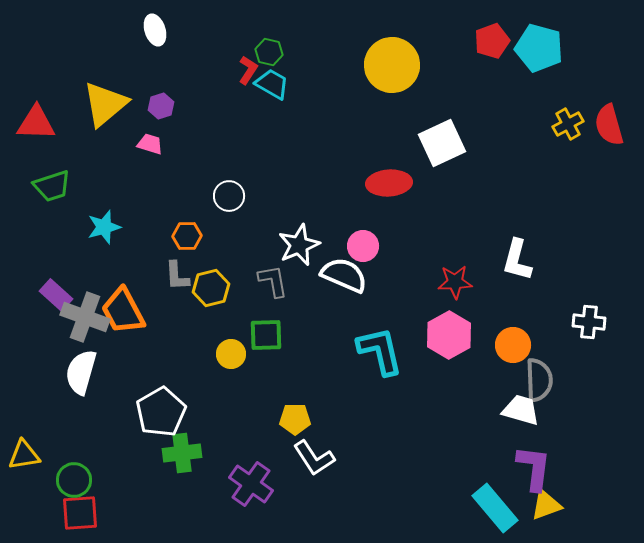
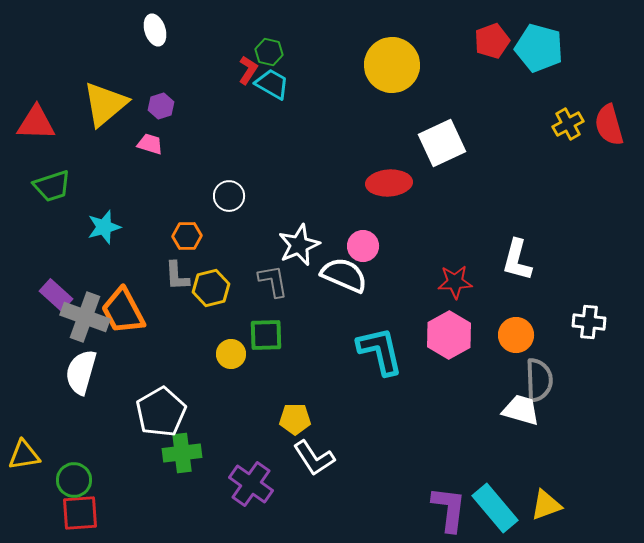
orange circle at (513, 345): moved 3 px right, 10 px up
purple L-shape at (534, 468): moved 85 px left, 41 px down
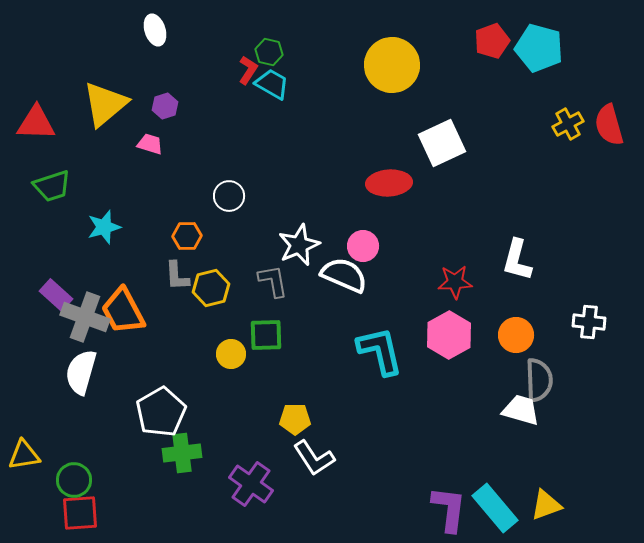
purple hexagon at (161, 106): moved 4 px right
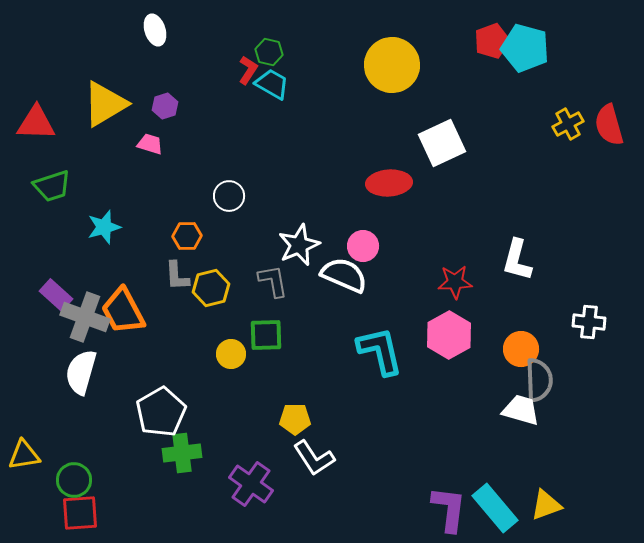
cyan pentagon at (539, 48): moved 14 px left
yellow triangle at (105, 104): rotated 9 degrees clockwise
orange circle at (516, 335): moved 5 px right, 14 px down
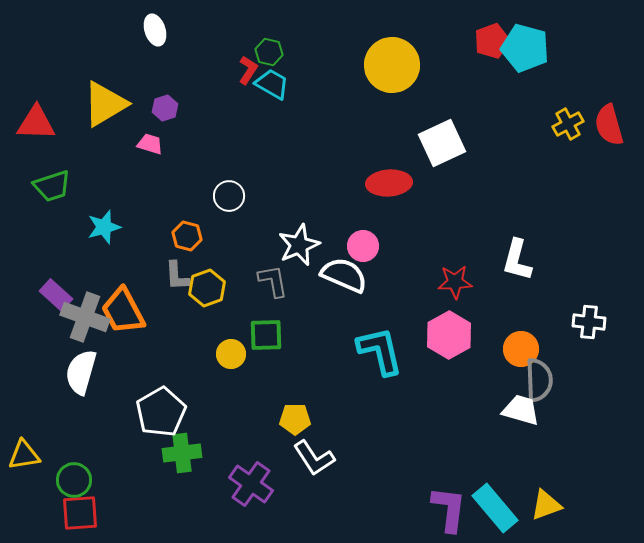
purple hexagon at (165, 106): moved 2 px down
orange hexagon at (187, 236): rotated 16 degrees clockwise
yellow hexagon at (211, 288): moved 4 px left; rotated 6 degrees counterclockwise
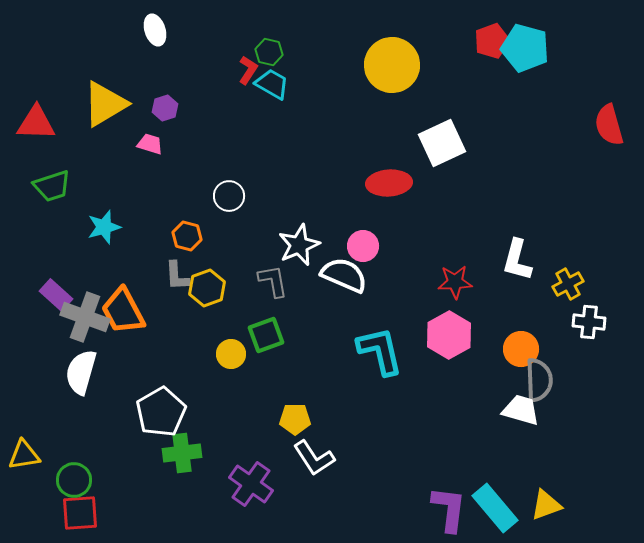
yellow cross at (568, 124): moved 160 px down
green square at (266, 335): rotated 18 degrees counterclockwise
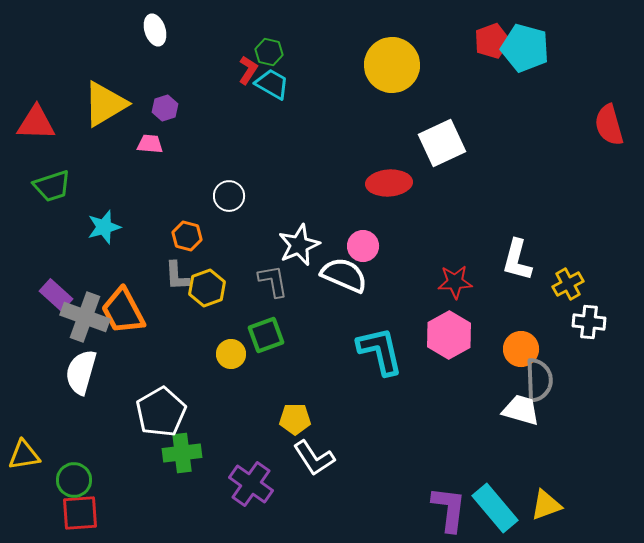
pink trapezoid at (150, 144): rotated 12 degrees counterclockwise
